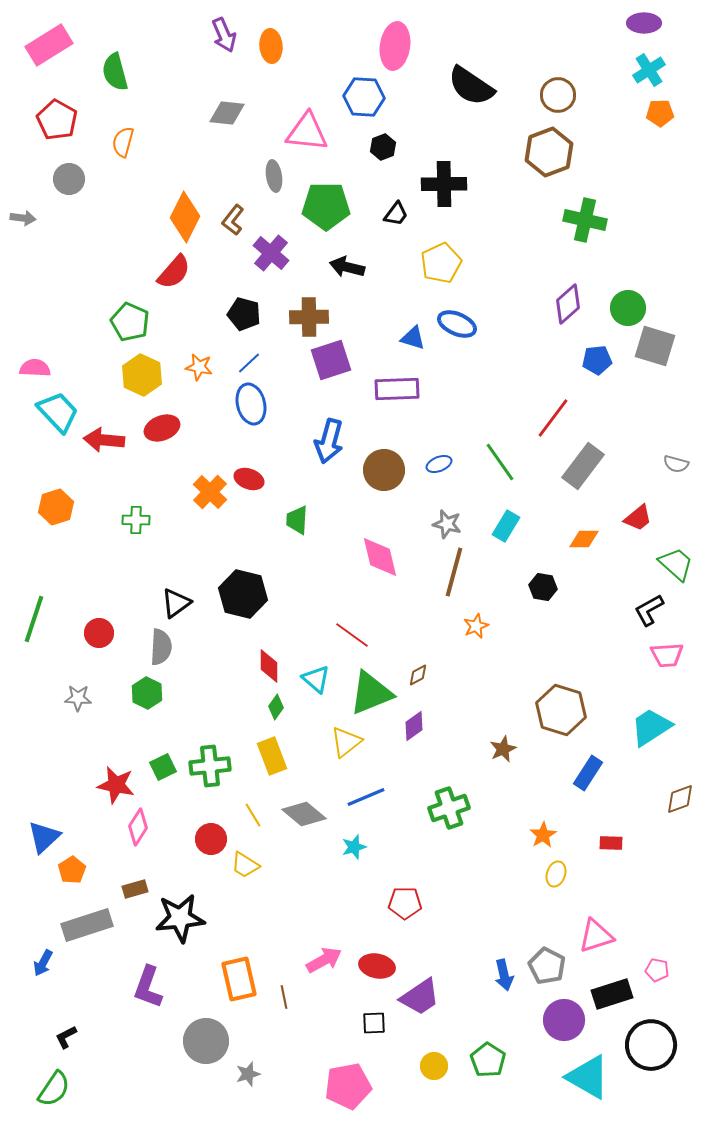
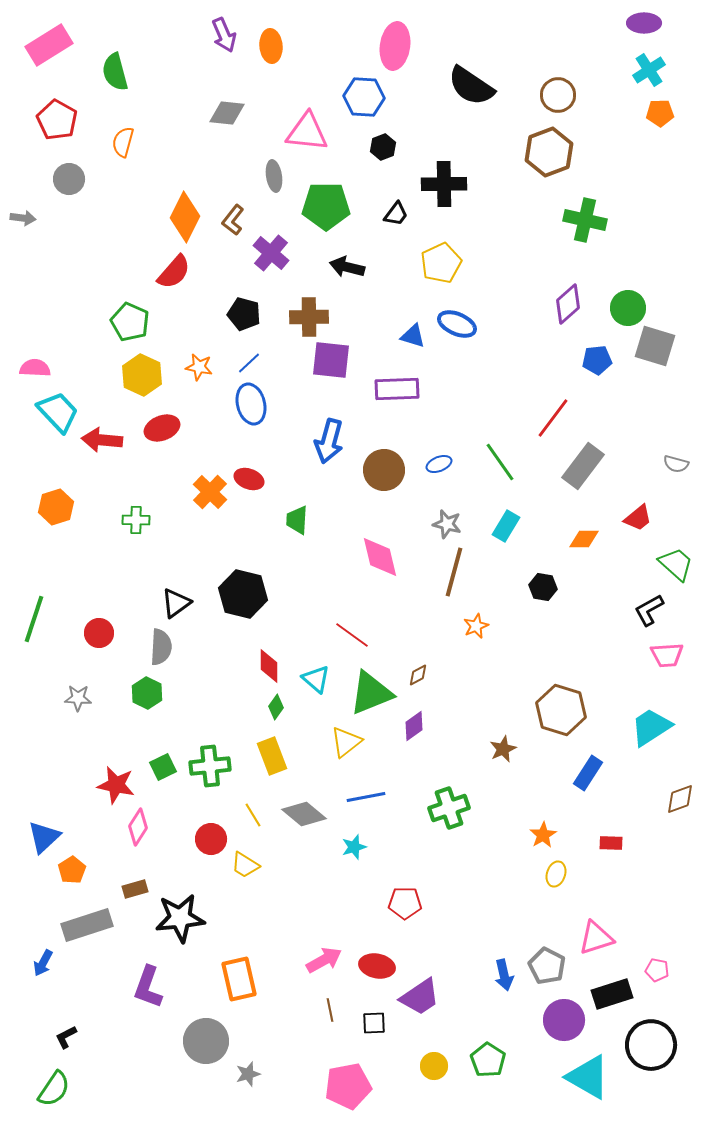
blue triangle at (413, 338): moved 2 px up
purple square at (331, 360): rotated 24 degrees clockwise
red arrow at (104, 440): moved 2 px left
blue line at (366, 797): rotated 12 degrees clockwise
pink triangle at (596, 936): moved 2 px down
brown line at (284, 997): moved 46 px right, 13 px down
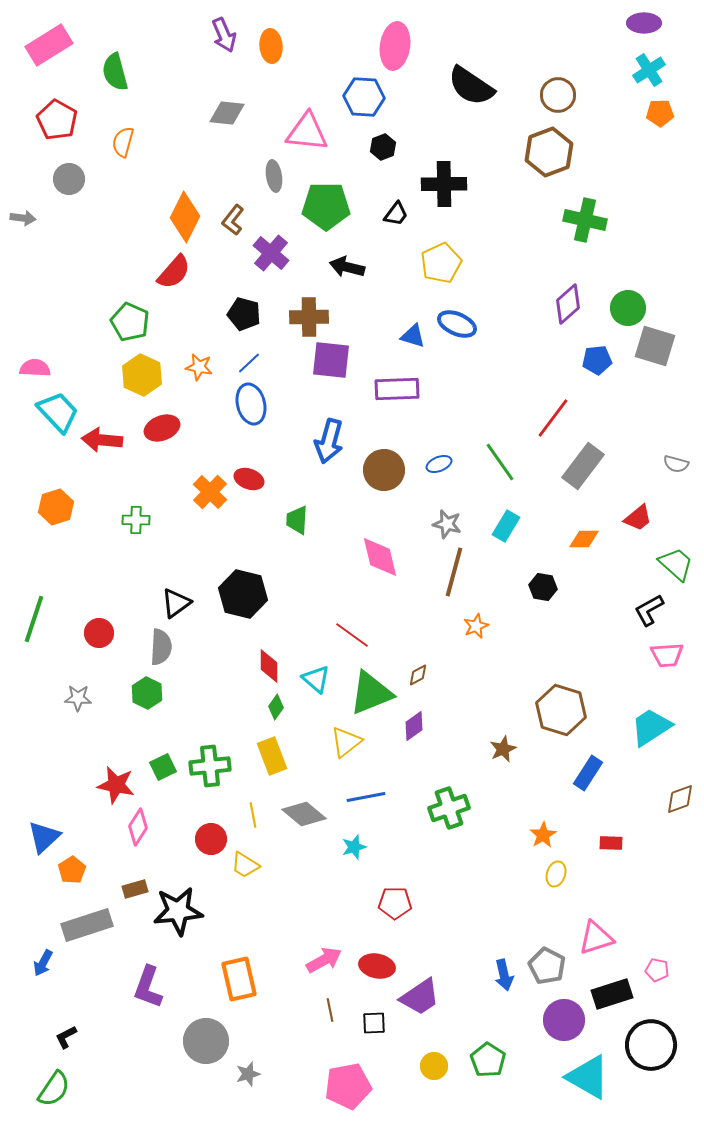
yellow line at (253, 815): rotated 20 degrees clockwise
red pentagon at (405, 903): moved 10 px left
black star at (180, 918): moved 2 px left, 7 px up
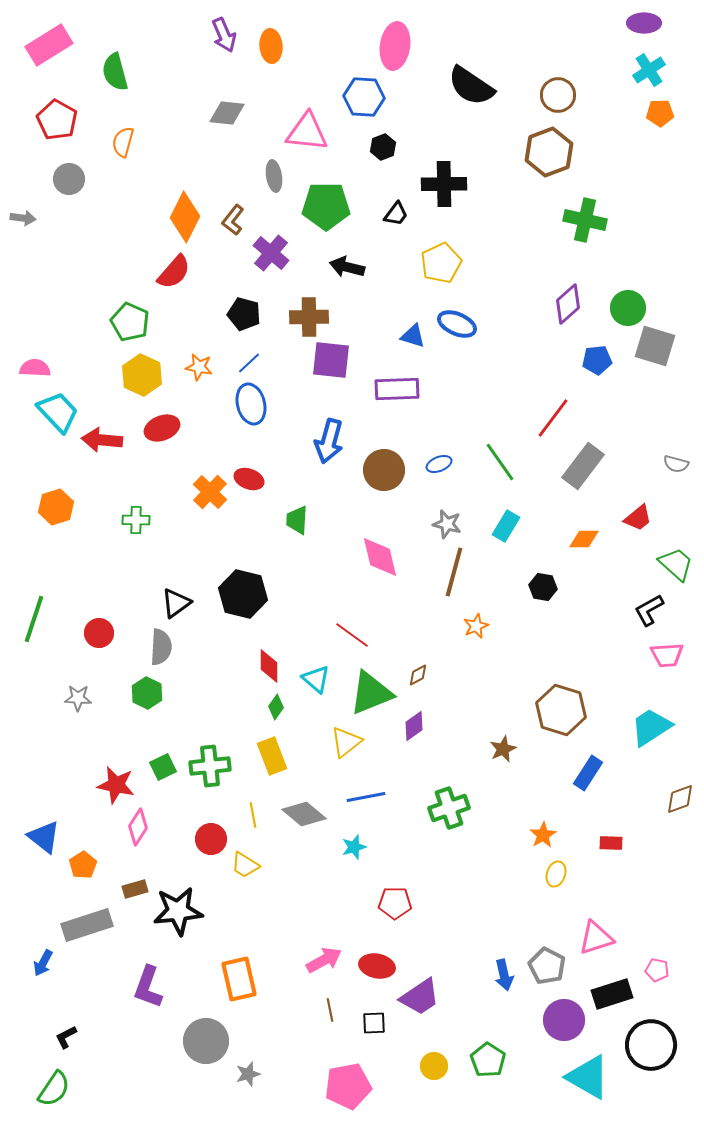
blue triangle at (44, 837): rotated 39 degrees counterclockwise
orange pentagon at (72, 870): moved 11 px right, 5 px up
